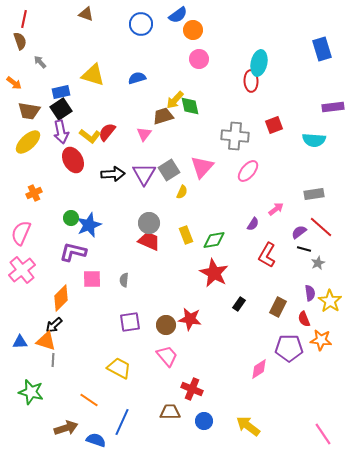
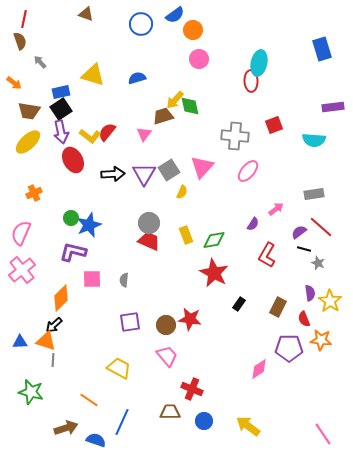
blue semicircle at (178, 15): moved 3 px left
gray star at (318, 263): rotated 24 degrees counterclockwise
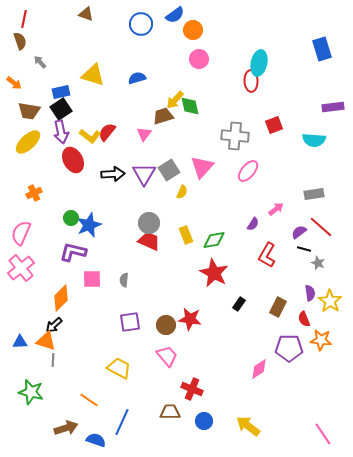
pink cross at (22, 270): moved 1 px left, 2 px up
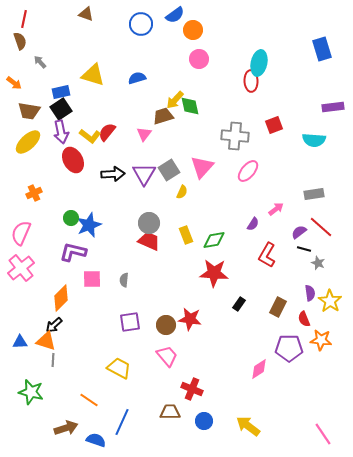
red star at (214, 273): rotated 24 degrees counterclockwise
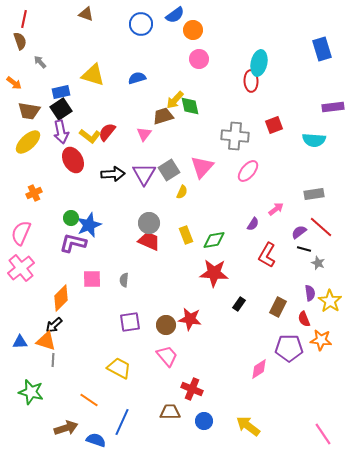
purple L-shape at (73, 252): moved 9 px up
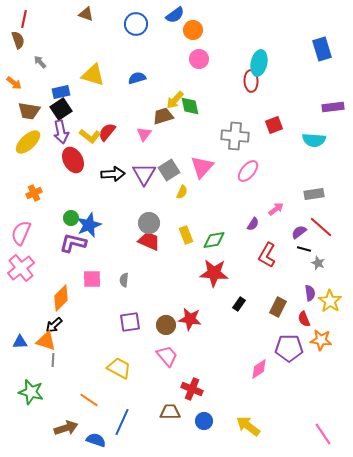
blue circle at (141, 24): moved 5 px left
brown semicircle at (20, 41): moved 2 px left, 1 px up
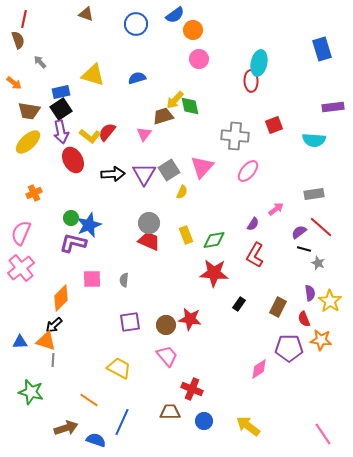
red L-shape at (267, 255): moved 12 px left
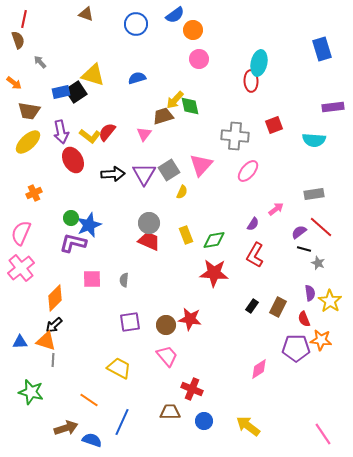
black square at (61, 109): moved 15 px right, 17 px up
pink triangle at (202, 167): moved 1 px left, 2 px up
orange diamond at (61, 298): moved 6 px left
black rectangle at (239, 304): moved 13 px right, 2 px down
purple pentagon at (289, 348): moved 7 px right
blue semicircle at (96, 440): moved 4 px left
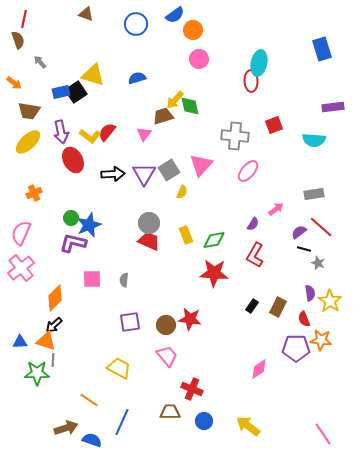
green star at (31, 392): moved 6 px right, 19 px up; rotated 15 degrees counterclockwise
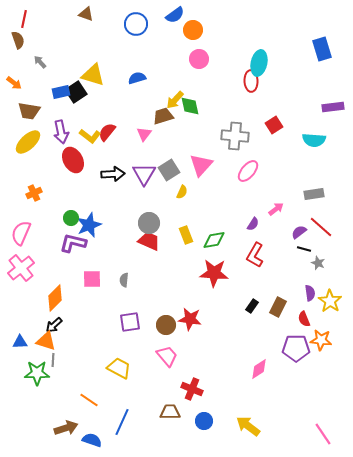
red square at (274, 125): rotated 12 degrees counterclockwise
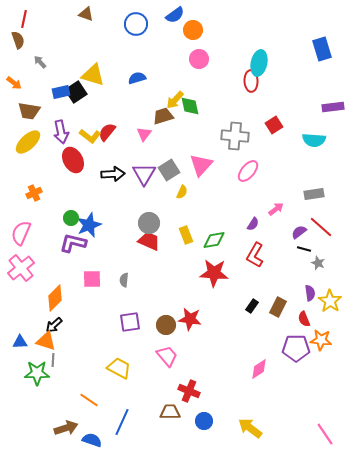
red cross at (192, 389): moved 3 px left, 2 px down
yellow arrow at (248, 426): moved 2 px right, 2 px down
pink line at (323, 434): moved 2 px right
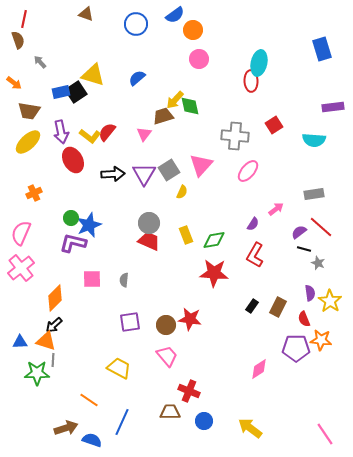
blue semicircle at (137, 78): rotated 24 degrees counterclockwise
